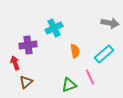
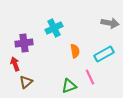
purple cross: moved 4 px left, 2 px up
cyan rectangle: rotated 12 degrees clockwise
red arrow: moved 1 px down
green triangle: moved 1 px down
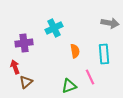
cyan rectangle: rotated 66 degrees counterclockwise
red arrow: moved 3 px down
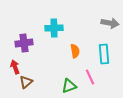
cyan cross: rotated 24 degrees clockwise
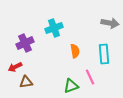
cyan cross: rotated 18 degrees counterclockwise
purple cross: moved 1 px right; rotated 18 degrees counterclockwise
red arrow: rotated 96 degrees counterclockwise
brown triangle: rotated 32 degrees clockwise
green triangle: moved 2 px right
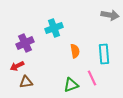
gray arrow: moved 8 px up
red arrow: moved 2 px right, 1 px up
pink line: moved 2 px right, 1 px down
green triangle: moved 1 px up
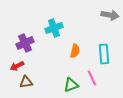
orange semicircle: rotated 24 degrees clockwise
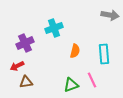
pink line: moved 2 px down
